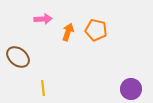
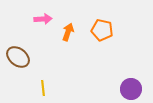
orange pentagon: moved 6 px right
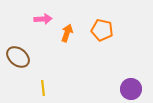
orange arrow: moved 1 px left, 1 px down
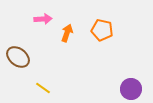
yellow line: rotated 49 degrees counterclockwise
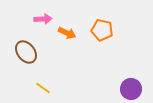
orange arrow: rotated 96 degrees clockwise
brown ellipse: moved 8 px right, 5 px up; rotated 15 degrees clockwise
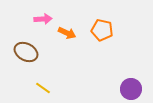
brown ellipse: rotated 25 degrees counterclockwise
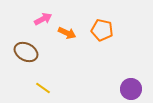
pink arrow: rotated 24 degrees counterclockwise
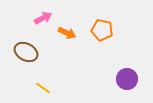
pink arrow: moved 1 px up
purple circle: moved 4 px left, 10 px up
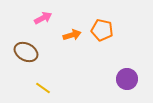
orange arrow: moved 5 px right, 2 px down; rotated 42 degrees counterclockwise
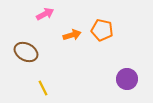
pink arrow: moved 2 px right, 4 px up
yellow line: rotated 28 degrees clockwise
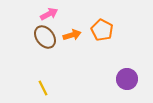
pink arrow: moved 4 px right
orange pentagon: rotated 15 degrees clockwise
brown ellipse: moved 19 px right, 15 px up; rotated 25 degrees clockwise
